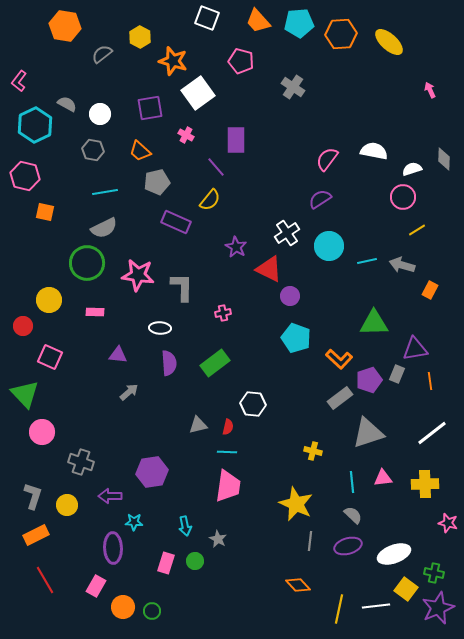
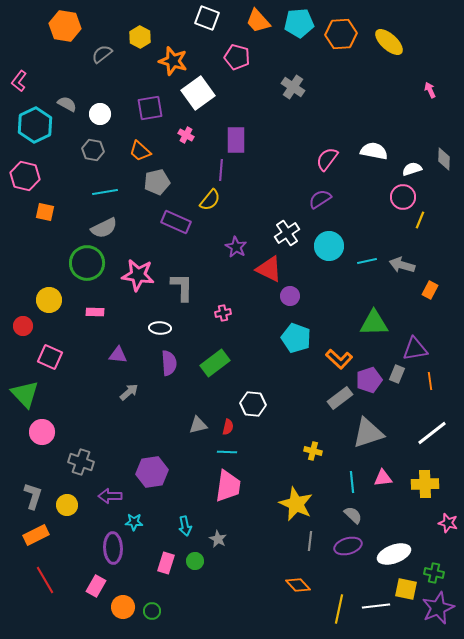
pink pentagon at (241, 61): moved 4 px left, 4 px up
purple line at (216, 167): moved 5 px right, 3 px down; rotated 45 degrees clockwise
yellow line at (417, 230): moved 3 px right, 10 px up; rotated 36 degrees counterclockwise
yellow square at (406, 589): rotated 25 degrees counterclockwise
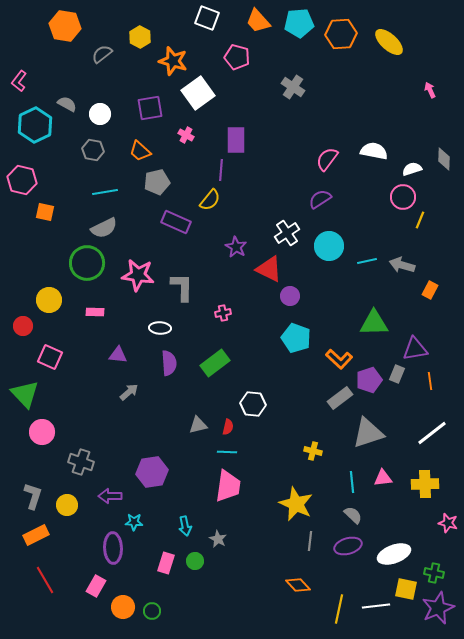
pink hexagon at (25, 176): moved 3 px left, 4 px down
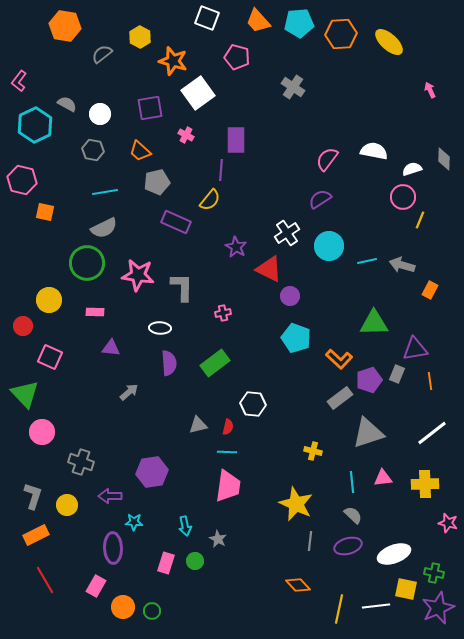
purple triangle at (118, 355): moved 7 px left, 7 px up
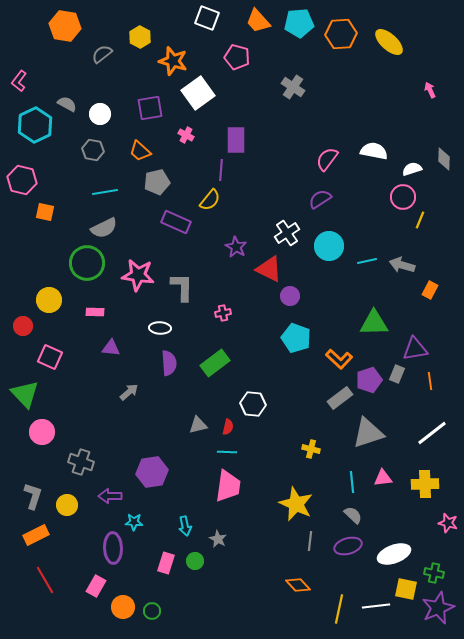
yellow cross at (313, 451): moved 2 px left, 2 px up
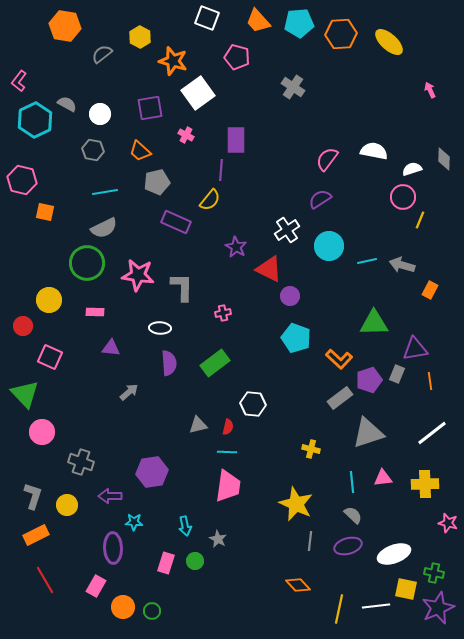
cyan hexagon at (35, 125): moved 5 px up
white cross at (287, 233): moved 3 px up
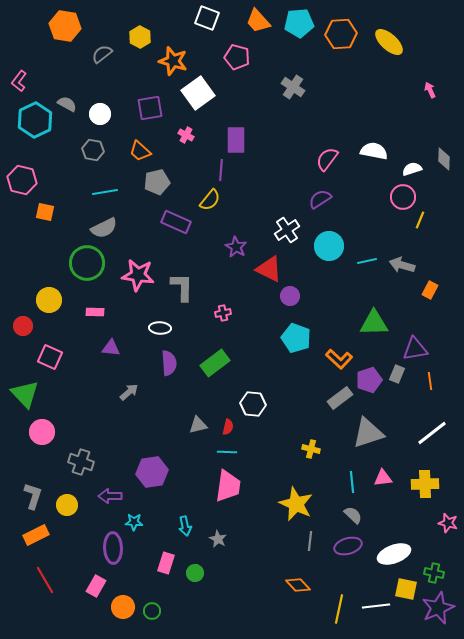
green circle at (195, 561): moved 12 px down
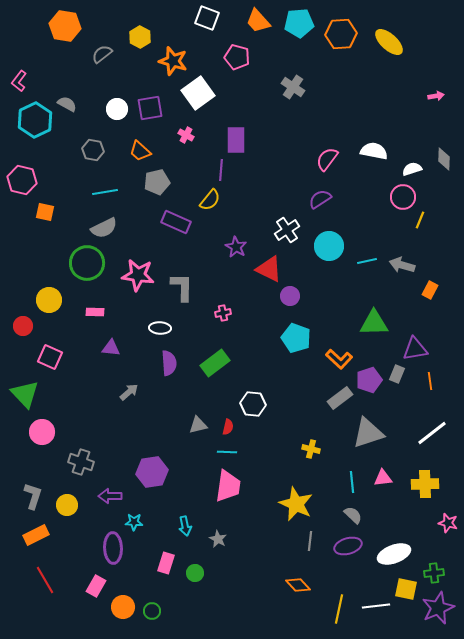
pink arrow at (430, 90): moved 6 px right, 6 px down; rotated 105 degrees clockwise
white circle at (100, 114): moved 17 px right, 5 px up
green cross at (434, 573): rotated 18 degrees counterclockwise
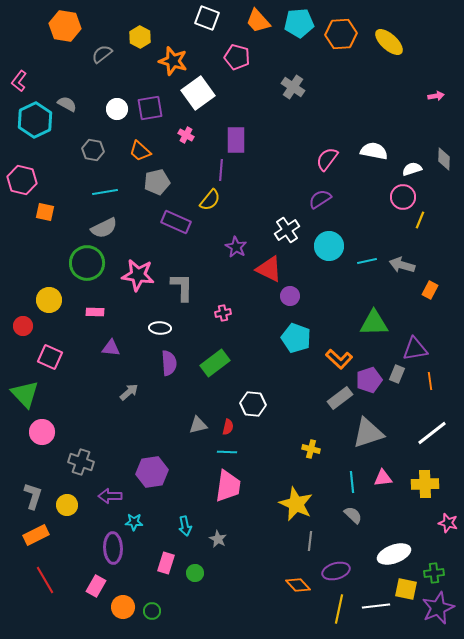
purple ellipse at (348, 546): moved 12 px left, 25 px down
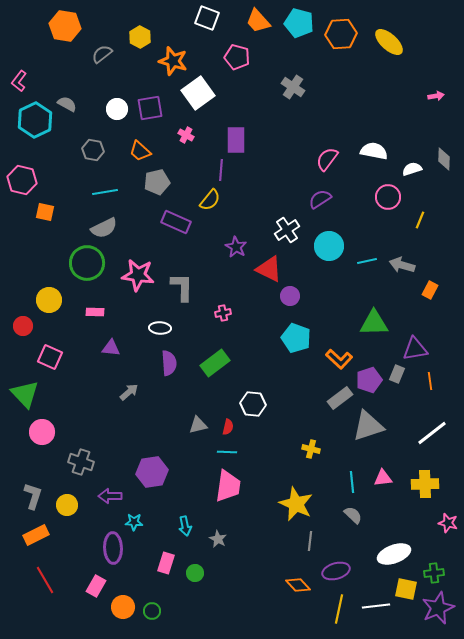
cyan pentagon at (299, 23): rotated 20 degrees clockwise
pink circle at (403, 197): moved 15 px left
gray triangle at (368, 433): moved 7 px up
